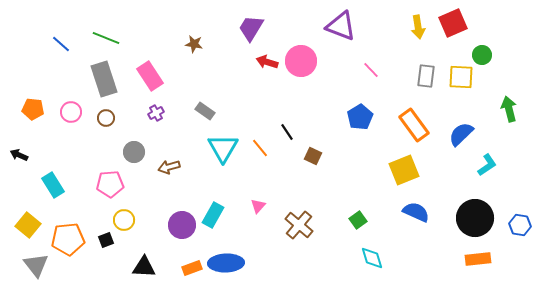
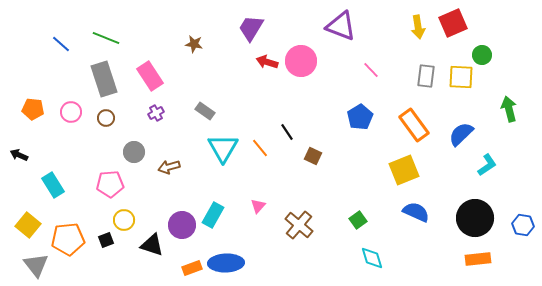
blue hexagon at (520, 225): moved 3 px right
black triangle at (144, 267): moved 8 px right, 22 px up; rotated 15 degrees clockwise
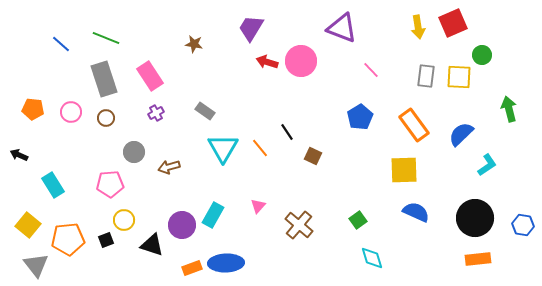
purple triangle at (341, 26): moved 1 px right, 2 px down
yellow square at (461, 77): moved 2 px left
yellow square at (404, 170): rotated 20 degrees clockwise
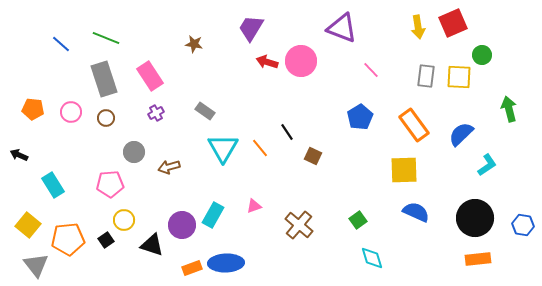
pink triangle at (258, 206): moved 4 px left; rotated 28 degrees clockwise
black square at (106, 240): rotated 14 degrees counterclockwise
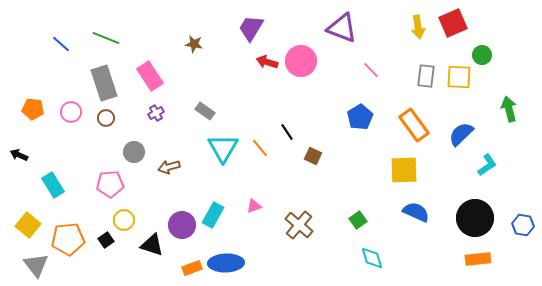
gray rectangle at (104, 79): moved 4 px down
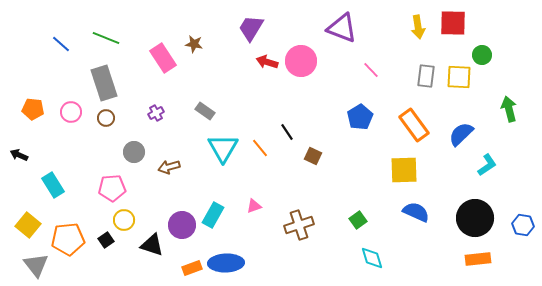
red square at (453, 23): rotated 24 degrees clockwise
pink rectangle at (150, 76): moved 13 px right, 18 px up
pink pentagon at (110, 184): moved 2 px right, 4 px down
brown cross at (299, 225): rotated 32 degrees clockwise
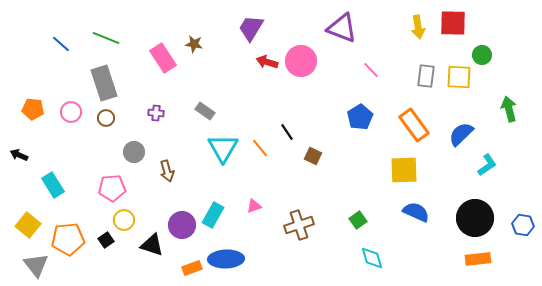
purple cross at (156, 113): rotated 35 degrees clockwise
brown arrow at (169, 167): moved 2 px left, 4 px down; rotated 90 degrees counterclockwise
blue ellipse at (226, 263): moved 4 px up
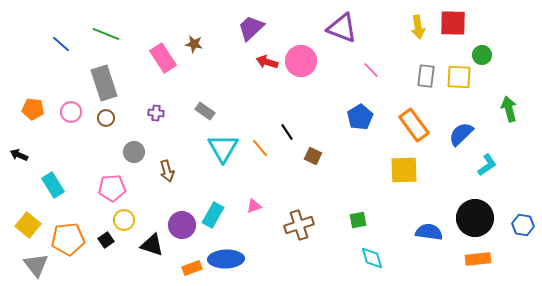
purple trapezoid at (251, 28): rotated 16 degrees clockwise
green line at (106, 38): moved 4 px up
blue semicircle at (416, 212): moved 13 px right, 20 px down; rotated 16 degrees counterclockwise
green square at (358, 220): rotated 24 degrees clockwise
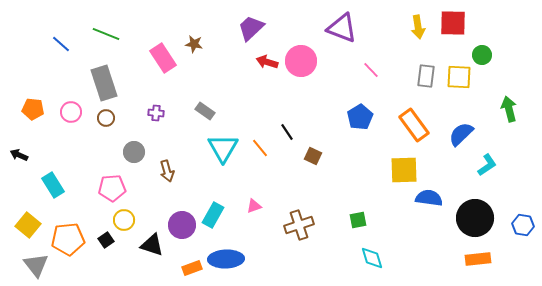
blue semicircle at (429, 232): moved 34 px up
